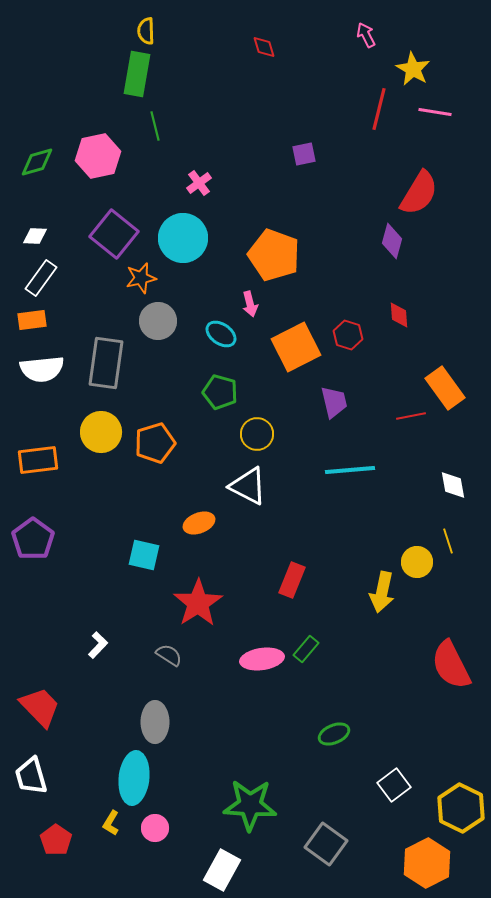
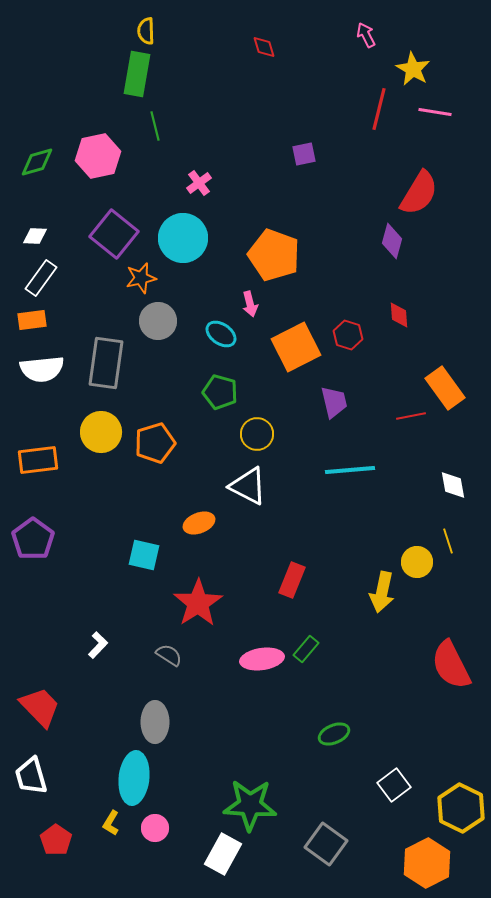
white rectangle at (222, 870): moved 1 px right, 16 px up
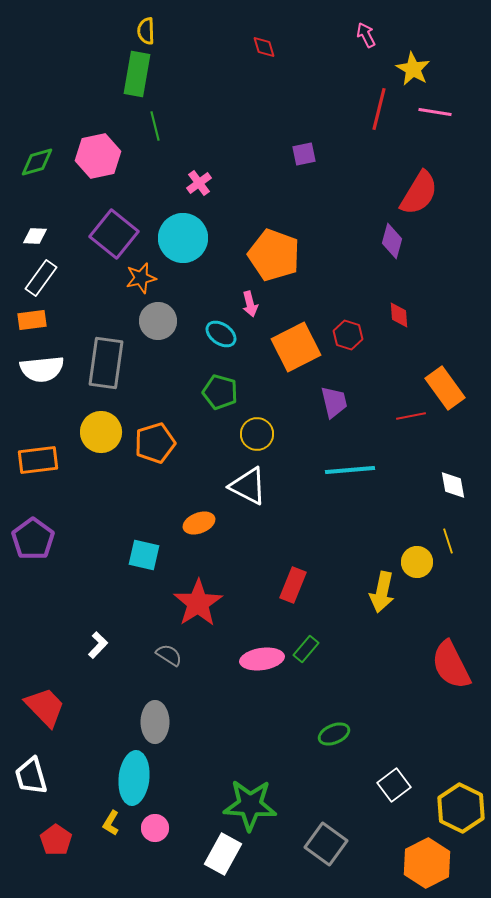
red rectangle at (292, 580): moved 1 px right, 5 px down
red trapezoid at (40, 707): moved 5 px right
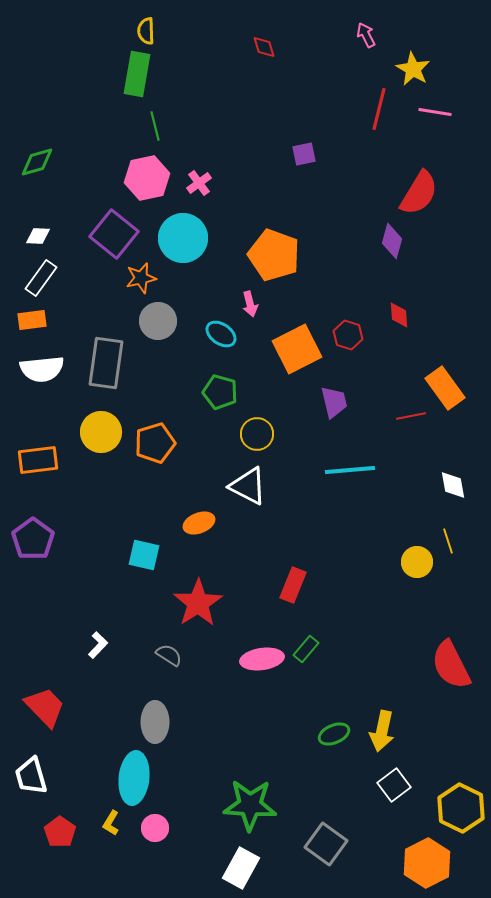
pink hexagon at (98, 156): moved 49 px right, 22 px down
white diamond at (35, 236): moved 3 px right
orange square at (296, 347): moved 1 px right, 2 px down
yellow arrow at (382, 592): moved 139 px down
red pentagon at (56, 840): moved 4 px right, 8 px up
white rectangle at (223, 854): moved 18 px right, 14 px down
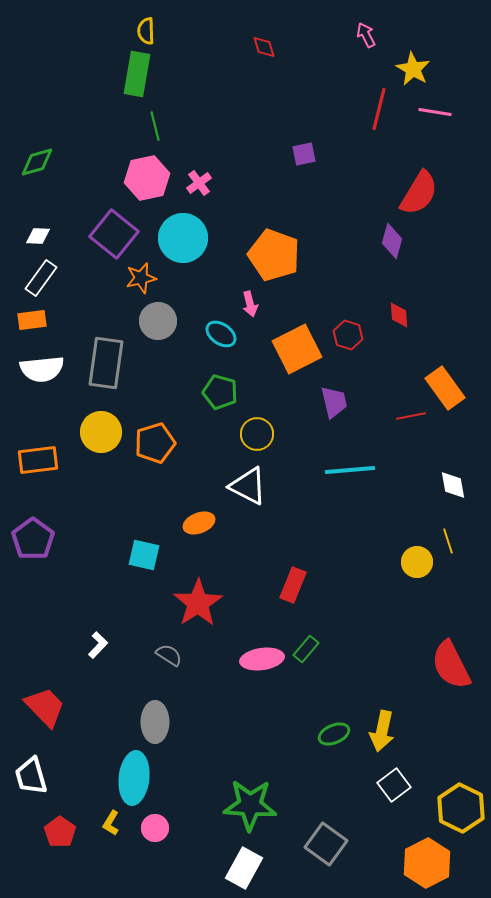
white rectangle at (241, 868): moved 3 px right
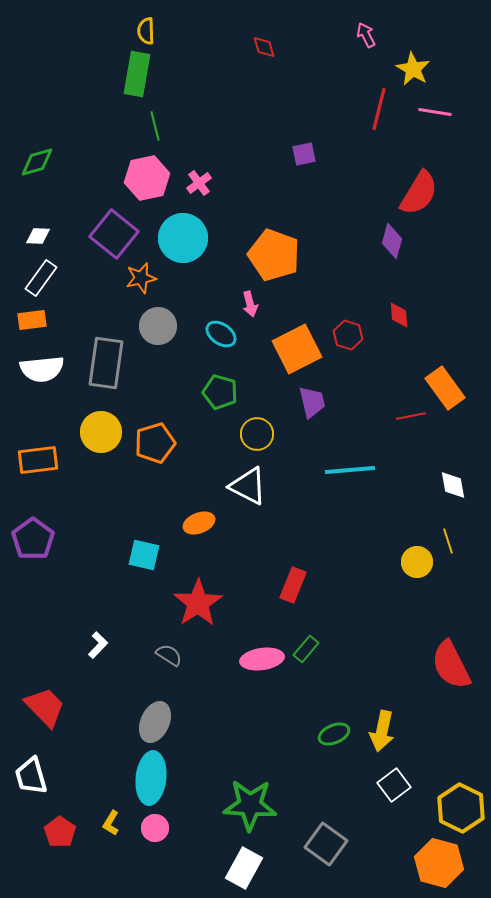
gray circle at (158, 321): moved 5 px down
purple trapezoid at (334, 402): moved 22 px left
gray ellipse at (155, 722): rotated 24 degrees clockwise
cyan ellipse at (134, 778): moved 17 px right
orange hexagon at (427, 863): moved 12 px right; rotated 18 degrees counterclockwise
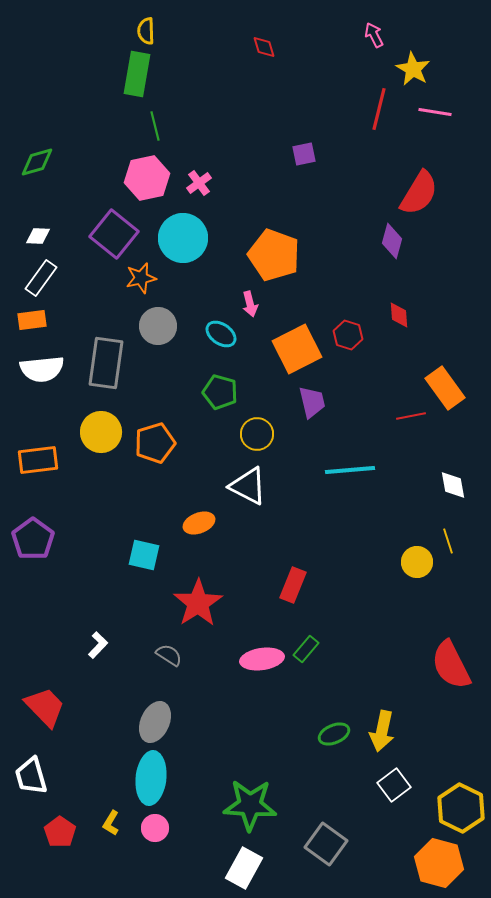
pink arrow at (366, 35): moved 8 px right
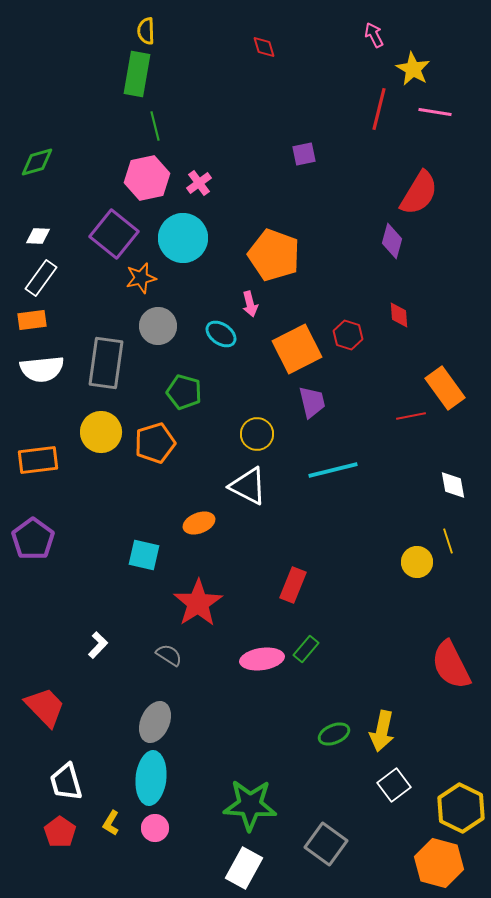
green pentagon at (220, 392): moved 36 px left
cyan line at (350, 470): moved 17 px left; rotated 9 degrees counterclockwise
white trapezoid at (31, 776): moved 35 px right, 6 px down
